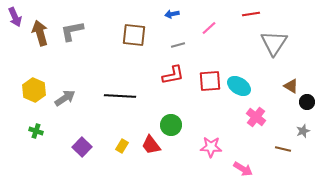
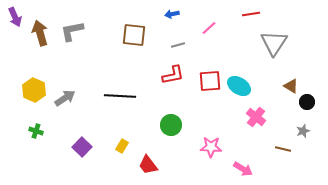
red trapezoid: moved 3 px left, 20 px down
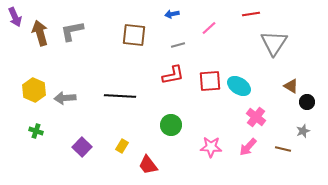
gray arrow: rotated 150 degrees counterclockwise
pink arrow: moved 5 px right, 22 px up; rotated 102 degrees clockwise
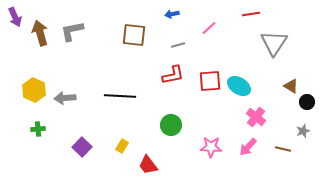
green cross: moved 2 px right, 2 px up; rotated 24 degrees counterclockwise
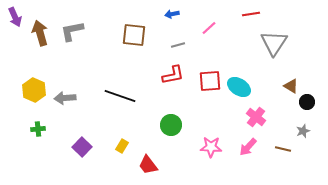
cyan ellipse: moved 1 px down
black line: rotated 16 degrees clockwise
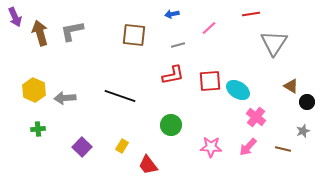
cyan ellipse: moved 1 px left, 3 px down
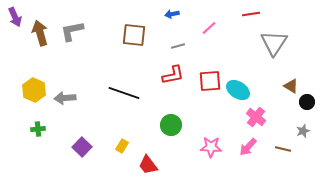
gray line: moved 1 px down
black line: moved 4 px right, 3 px up
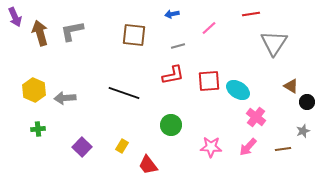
red square: moved 1 px left
brown line: rotated 21 degrees counterclockwise
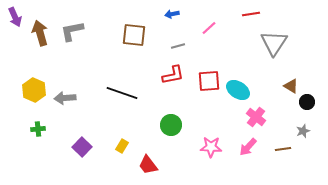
black line: moved 2 px left
